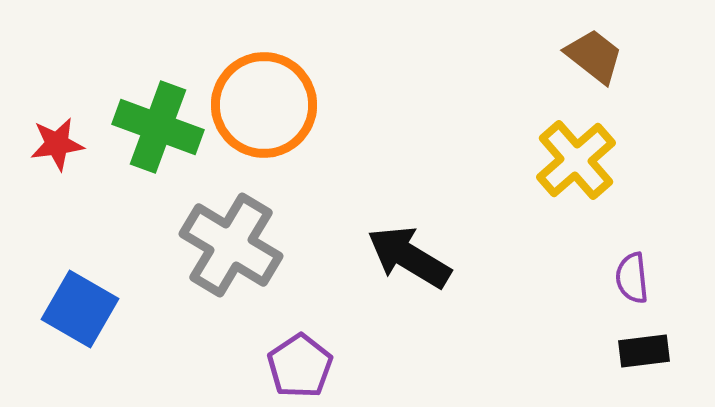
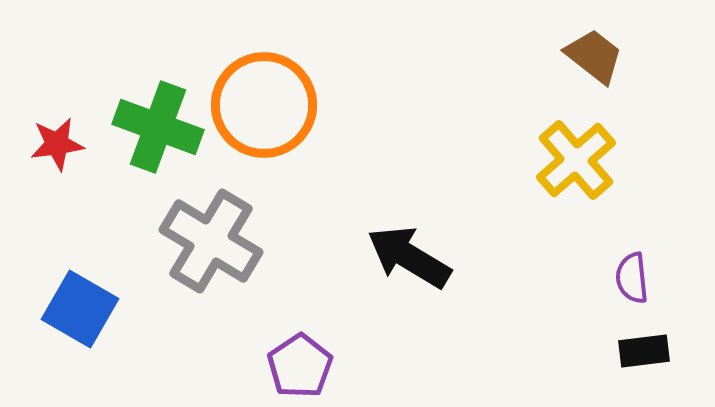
gray cross: moved 20 px left, 4 px up
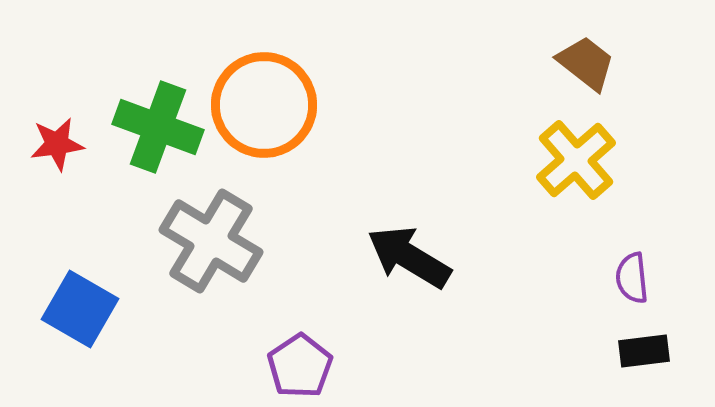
brown trapezoid: moved 8 px left, 7 px down
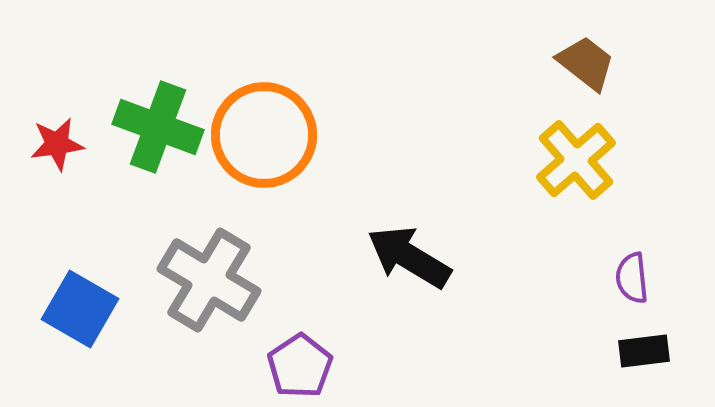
orange circle: moved 30 px down
gray cross: moved 2 px left, 39 px down
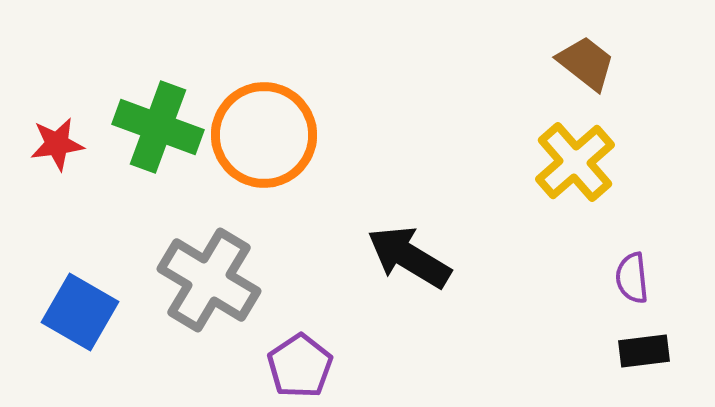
yellow cross: moved 1 px left, 2 px down
blue square: moved 3 px down
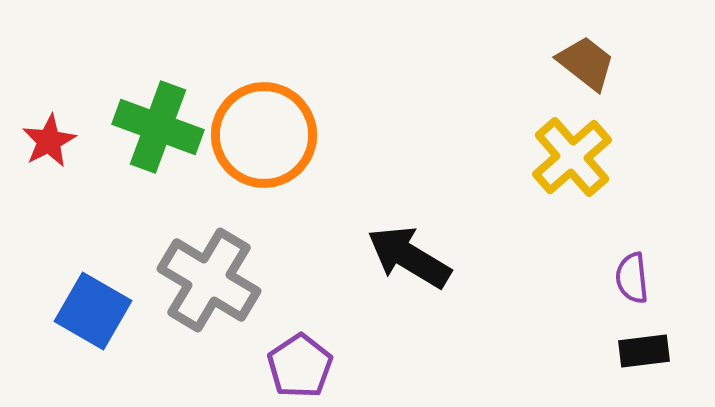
red star: moved 8 px left, 3 px up; rotated 20 degrees counterclockwise
yellow cross: moved 3 px left, 5 px up
blue square: moved 13 px right, 1 px up
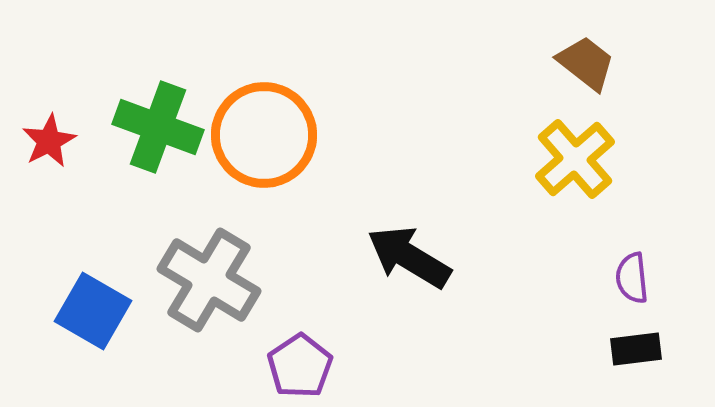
yellow cross: moved 3 px right, 2 px down
black rectangle: moved 8 px left, 2 px up
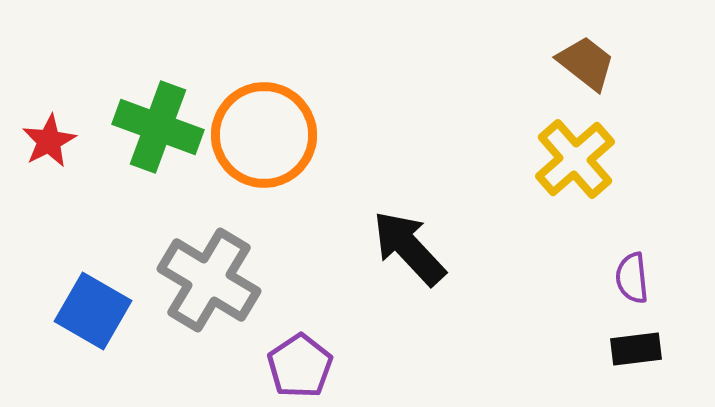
black arrow: moved 9 px up; rotated 16 degrees clockwise
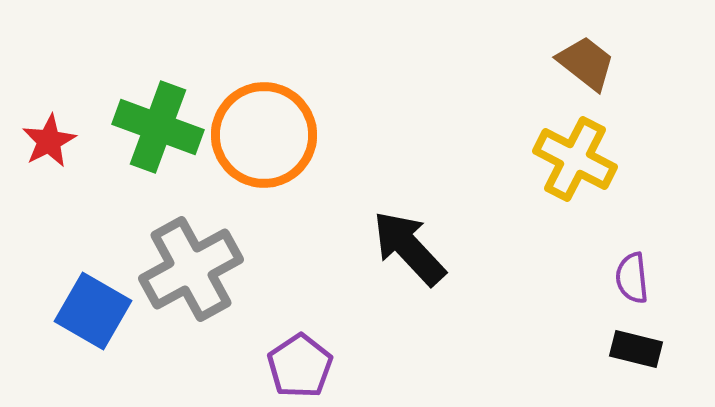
yellow cross: rotated 22 degrees counterclockwise
gray cross: moved 18 px left, 11 px up; rotated 30 degrees clockwise
black rectangle: rotated 21 degrees clockwise
